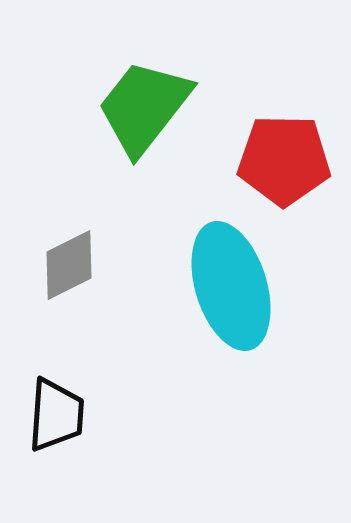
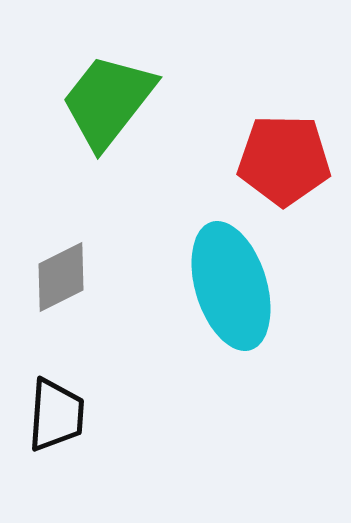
green trapezoid: moved 36 px left, 6 px up
gray diamond: moved 8 px left, 12 px down
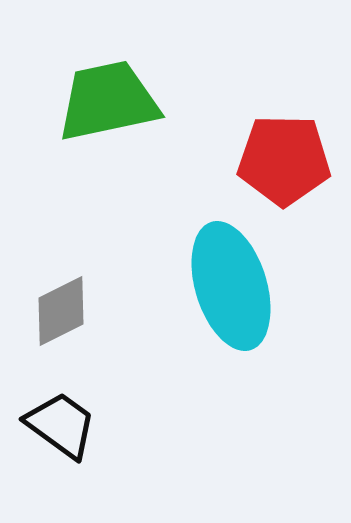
green trapezoid: rotated 40 degrees clockwise
gray diamond: moved 34 px down
black trapezoid: moved 5 px right, 10 px down; rotated 58 degrees counterclockwise
